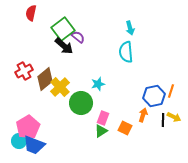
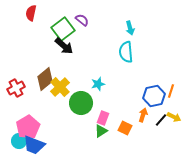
purple semicircle: moved 4 px right, 17 px up
red cross: moved 8 px left, 17 px down
black line: moved 2 px left; rotated 40 degrees clockwise
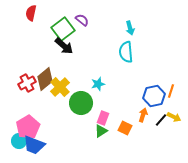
red cross: moved 11 px right, 5 px up
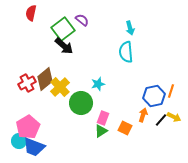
blue trapezoid: moved 2 px down
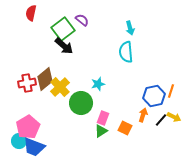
red cross: rotated 18 degrees clockwise
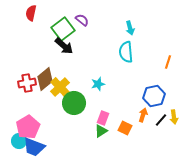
orange line: moved 3 px left, 29 px up
green circle: moved 7 px left
yellow arrow: rotated 56 degrees clockwise
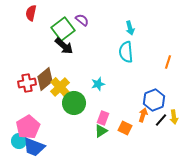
blue hexagon: moved 4 px down; rotated 10 degrees counterclockwise
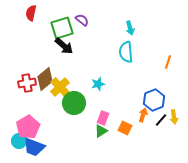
green square: moved 1 px left, 1 px up; rotated 20 degrees clockwise
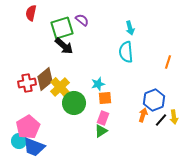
orange square: moved 20 px left, 30 px up; rotated 32 degrees counterclockwise
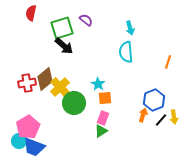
purple semicircle: moved 4 px right
cyan star: rotated 24 degrees counterclockwise
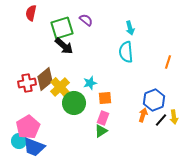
cyan star: moved 8 px left, 1 px up; rotated 24 degrees clockwise
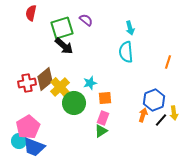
yellow arrow: moved 4 px up
